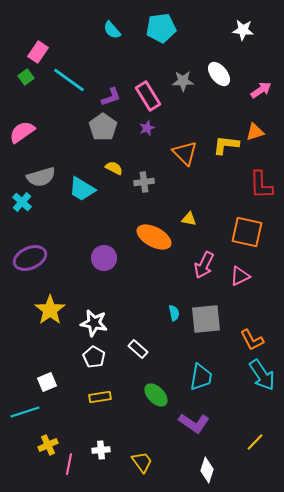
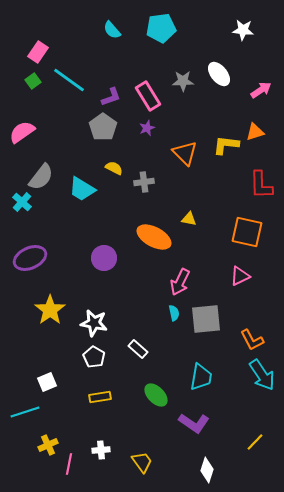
green square at (26, 77): moved 7 px right, 4 px down
gray semicircle at (41, 177): rotated 36 degrees counterclockwise
pink arrow at (204, 265): moved 24 px left, 17 px down
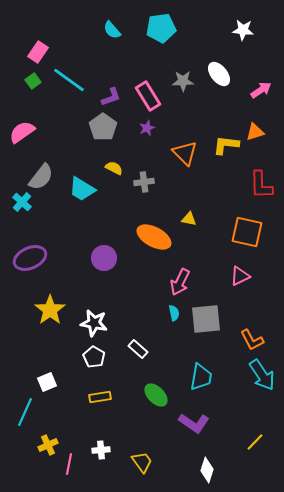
cyan line at (25, 412): rotated 48 degrees counterclockwise
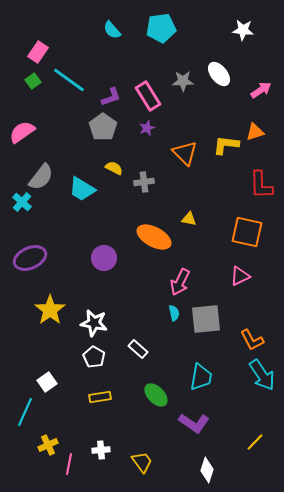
white square at (47, 382): rotated 12 degrees counterclockwise
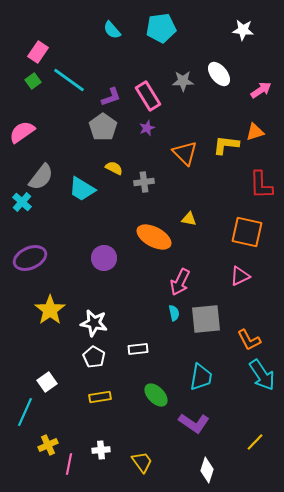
orange L-shape at (252, 340): moved 3 px left
white rectangle at (138, 349): rotated 48 degrees counterclockwise
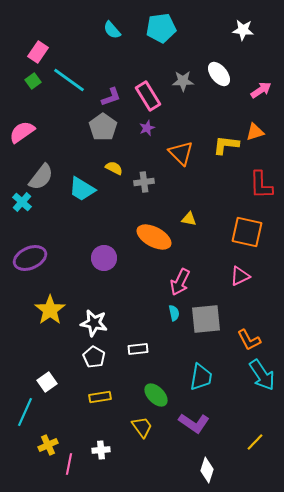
orange triangle at (185, 153): moved 4 px left
yellow trapezoid at (142, 462): moved 35 px up
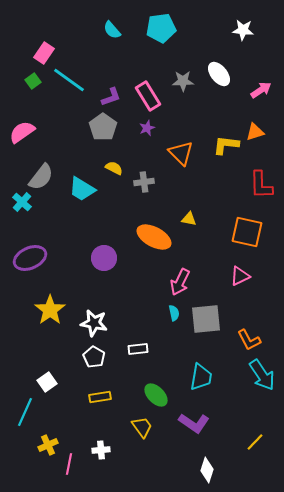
pink rectangle at (38, 52): moved 6 px right, 1 px down
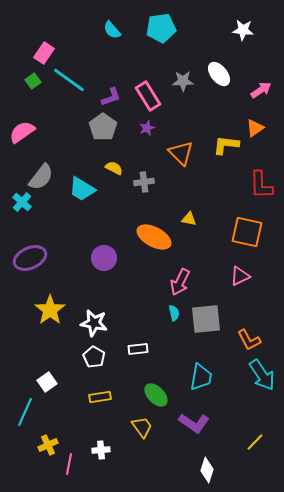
orange triangle at (255, 132): moved 4 px up; rotated 18 degrees counterclockwise
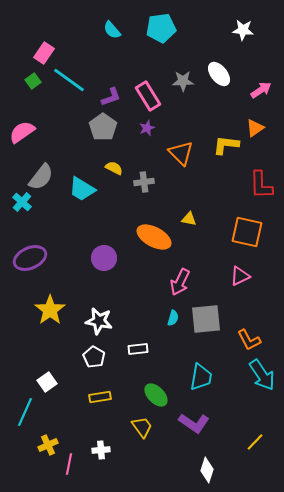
cyan semicircle at (174, 313): moved 1 px left, 5 px down; rotated 28 degrees clockwise
white star at (94, 323): moved 5 px right, 2 px up
